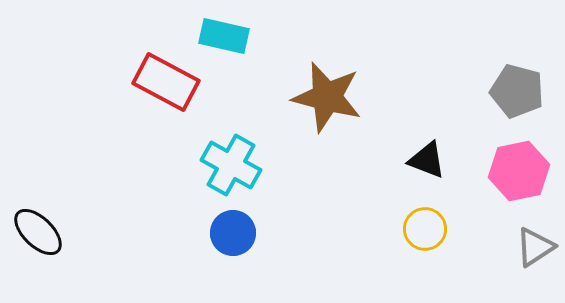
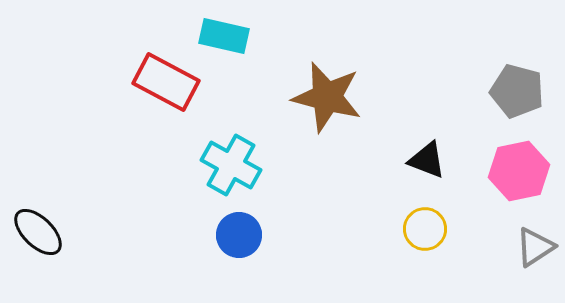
blue circle: moved 6 px right, 2 px down
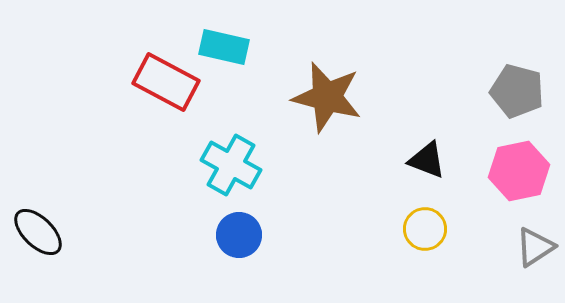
cyan rectangle: moved 11 px down
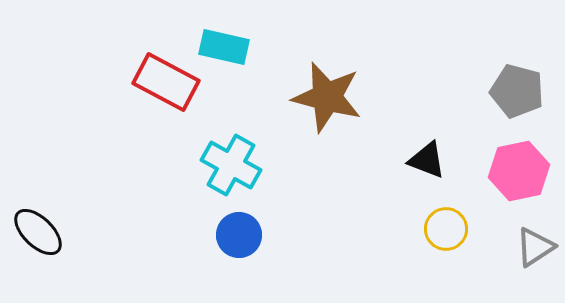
yellow circle: moved 21 px right
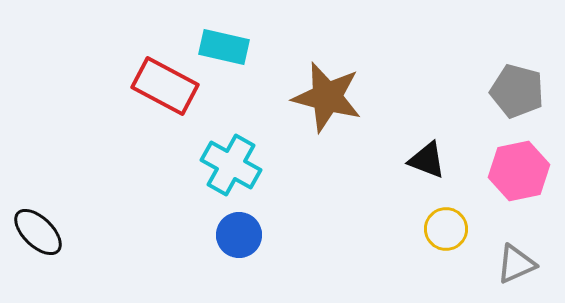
red rectangle: moved 1 px left, 4 px down
gray triangle: moved 19 px left, 17 px down; rotated 9 degrees clockwise
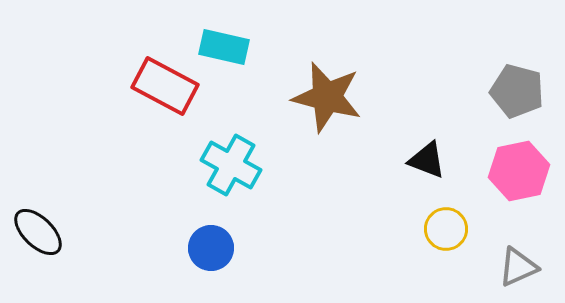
blue circle: moved 28 px left, 13 px down
gray triangle: moved 2 px right, 3 px down
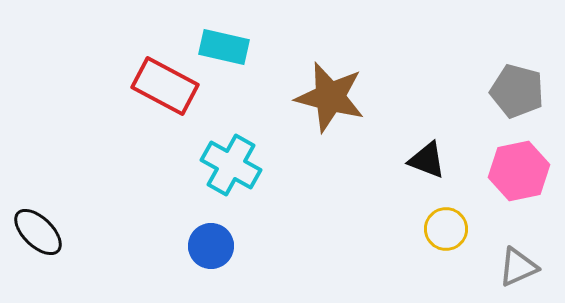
brown star: moved 3 px right
blue circle: moved 2 px up
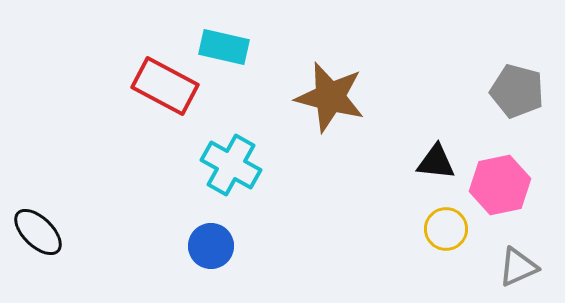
black triangle: moved 9 px right, 2 px down; rotated 15 degrees counterclockwise
pink hexagon: moved 19 px left, 14 px down
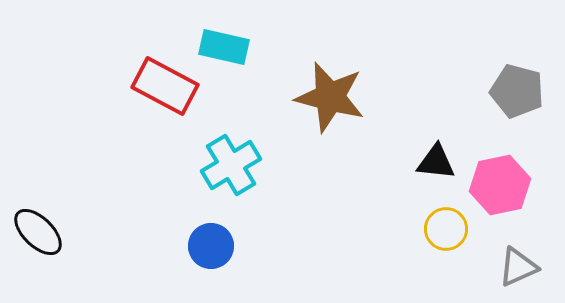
cyan cross: rotated 30 degrees clockwise
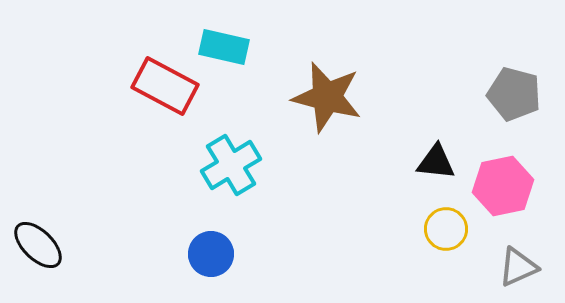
gray pentagon: moved 3 px left, 3 px down
brown star: moved 3 px left
pink hexagon: moved 3 px right, 1 px down
black ellipse: moved 13 px down
blue circle: moved 8 px down
